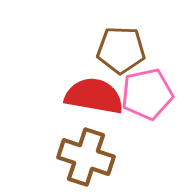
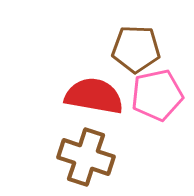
brown pentagon: moved 15 px right, 1 px up
pink pentagon: moved 10 px right, 1 px down
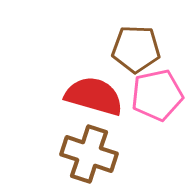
red semicircle: rotated 6 degrees clockwise
brown cross: moved 3 px right, 3 px up
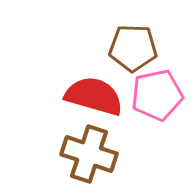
brown pentagon: moved 3 px left, 1 px up
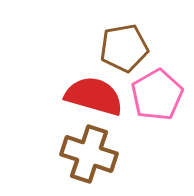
brown pentagon: moved 9 px left; rotated 12 degrees counterclockwise
pink pentagon: rotated 18 degrees counterclockwise
